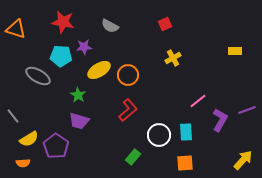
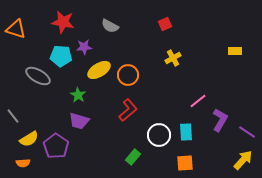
purple line: moved 22 px down; rotated 54 degrees clockwise
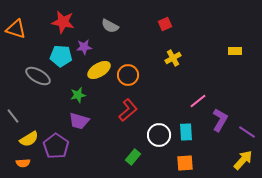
green star: rotated 28 degrees clockwise
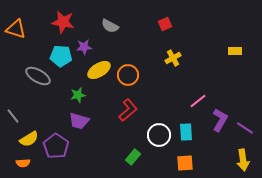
purple line: moved 2 px left, 4 px up
yellow arrow: rotated 130 degrees clockwise
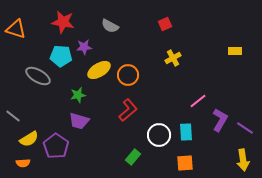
gray line: rotated 14 degrees counterclockwise
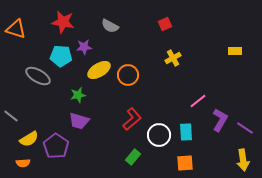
red L-shape: moved 4 px right, 9 px down
gray line: moved 2 px left
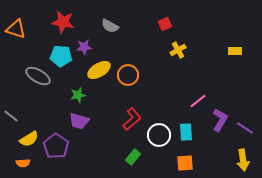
yellow cross: moved 5 px right, 8 px up
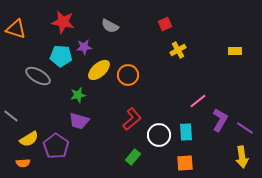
yellow ellipse: rotated 10 degrees counterclockwise
yellow arrow: moved 1 px left, 3 px up
